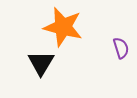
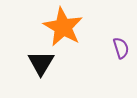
orange star: rotated 15 degrees clockwise
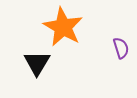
black triangle: moved 4 px left
